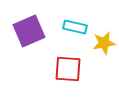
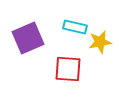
purple square: moved 1 px left, 7 px down
yellow star: moved 4 px left, 1 px up
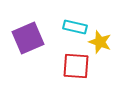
yellow star: rotated 30 degrees clockwise
red square: moved 8 px right, 3 px up
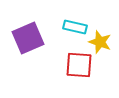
red square: moved 3 px right, 1 px up
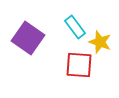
cyan rectangle: rotated 40 degrees clockwise
purple square: rotated 32 degrees counterclockwise
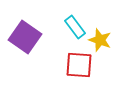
purple square: moved 3 px left, 1 px up
yellow star: moved 2 px up
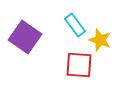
cyan rectangle: moved 2 px up
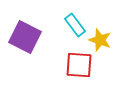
purple square: rotated 8 degrees counterclockwise
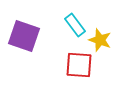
purple square: moved 1 px left, 1 px up; rotated 8 degrees counterclockwise
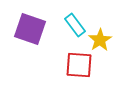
purple square: moved 6 px right, 7 px up
yellow star: rotated 20 degrees clockwise
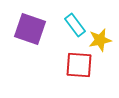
yellow star: rotated 20 degrees clockwise
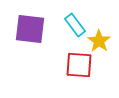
purple square: rotated 12 degrees counterclockwise
yellow star: moved 1 px left, 1 px down; rotated 25 degrees counterclockwise
